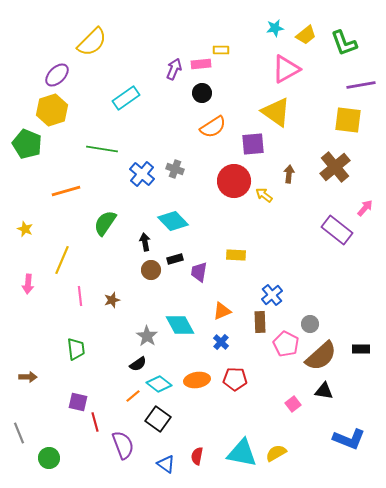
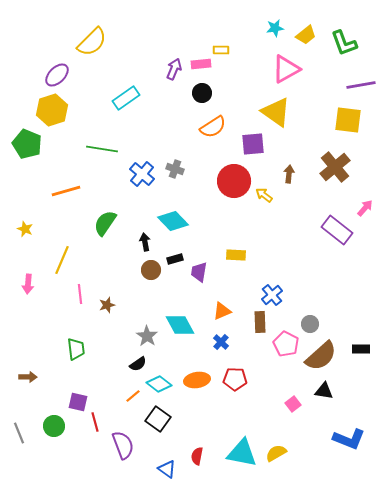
pink line at (80, 296): moved 2 px up
brown star at (112, 300): moved 5 px left, 5 px down
green circle at (49, 458): moved 5 px right, 32 px up
blue triangle at (166, 464): moved 1 px right, 5 px down
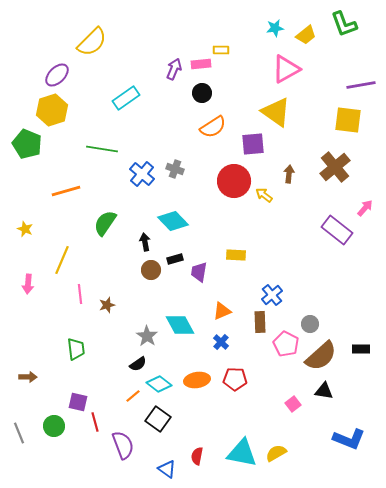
green L-shape at (344, 43): moved 19 px up
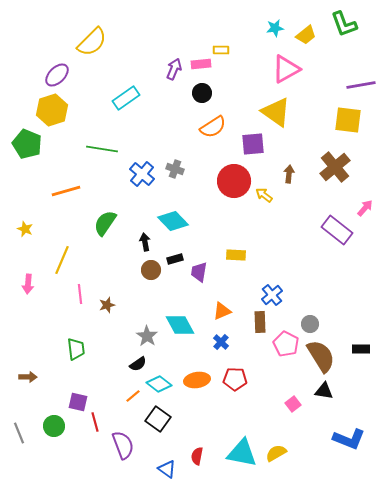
brown semicircle at (321, 356): rotated 80 degrees counterclockwise
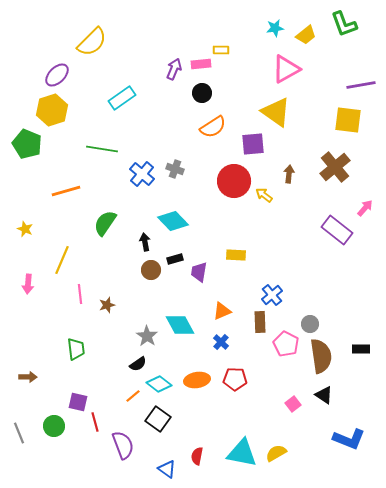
cyan rectangle at (126, 98): moved 4 px left
brown semicircle at (321, 356): rotated 24 degrees clockwise
black triangle at (324, 391): moved 4 px down; rotated 24 degrees clockwise
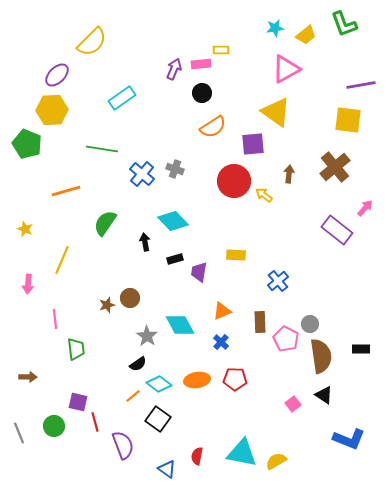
yellow hexagon at (52, 110): rotated 16 degrees clockwise
brown circle at (151, 270): moved 21 px left, 28 px down
pink line at (80, 294): moved 25 px left, 25 px down
blue cross at (272, 295): moved 6 px right, 14 px up
pink pentagon at (286, 344): moved 5 px up
yellow semicircle at (276, 453): moved 8 px down
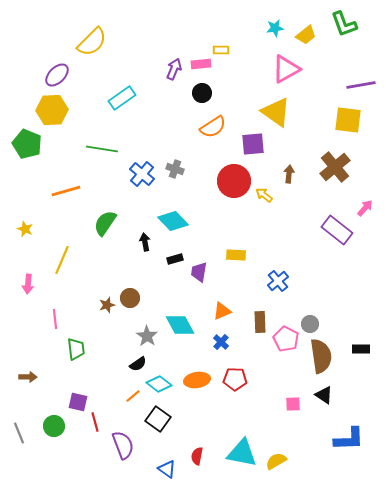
pink square at (293, 404): rotated 35 degrees clockwise
blue L-shape at (349, 439): rotated 24 degrees counterclockwise
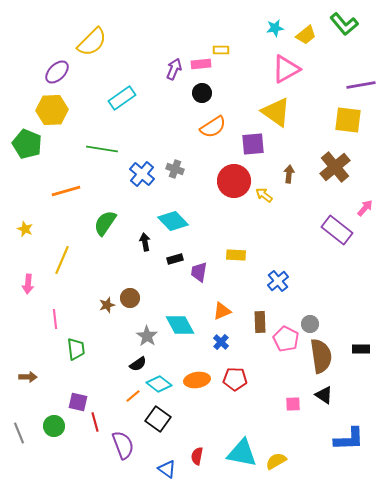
green L-shape at (344, 24): rotated 20 degrees counterclockwise
purple ellipse at (57, 75): moved 3 px up
